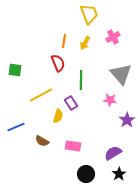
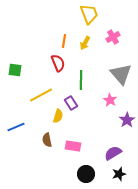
pink star: rotated 24 degrees clockwise
brown semicircle: moved 5 px right, 1 px up; rotated 48 degrees clockwise
black star: rotated 16 degrees clockwise
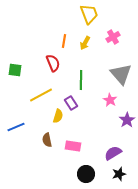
red semicircle: moved 5 px left
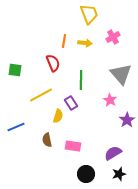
yellow arrow: rotated 112 degrees counterclockwise
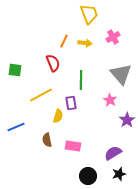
orange line: rotated 16 degrees clockwise
purple rectangle: rotated 24 degrees clockwise
black circle: moved 2 px right, 2 px down
